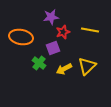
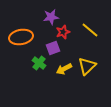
yellow line: rotated 30 degrees clockwise
orange ellipse: rotated 20 degrees counterclockwise
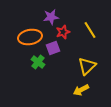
yellow line: rotated 18 degrees clockwise
orange ellipse: moved 9 px right
green cross: moved 1 px left, 1 px up
yellow arrow: moved 17 px right, 21 px down
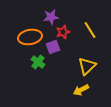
purple square: moved 1 px up
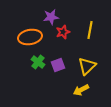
yellow line: rotated 42 degrees clockwise
purple square: moved 5 px right, 18 px down
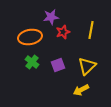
yellow line: moved 1 px right
green cross: moved 6 px left
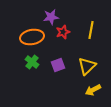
orange ellipse: moved 2 px right
yellow arrow: moved 12 px right
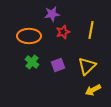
purple star: moved 1 px right, 3 px up
orange ellipse: moved 3 px left, 1 px up; rotated 10 degrees clockwise
